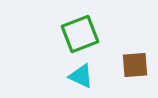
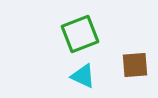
cyan triangle: moved 2 px right
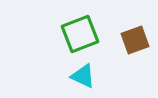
brown square: moved 25 px up; rotated 16 degrees counterclockwise
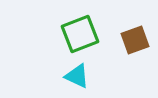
cyan triangle: moved 6 px left
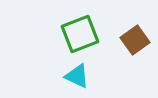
brown square: rotated 16 degrees counterclockwise
